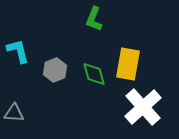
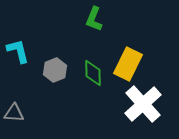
yellow rectangle: rotated 16 degrees clockwise
green diamond: moved 1 px left, 1 px up; rotated 16 degrees clockwise
white cross: moved 3 px up
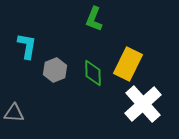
cyan L-shape: moved 9 px right, 5 px up; rotated 24 degrees clockwise
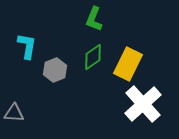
green diamond: moved 16 px up; rotated 56 degrees clockwise
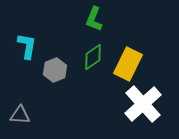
gray triangle: moved 6 px right, 2 px down
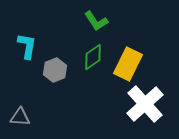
green L-shape: moved 2 px right, 2 px down; rotated 55 degrees counterclockwise
white cross: moved 2 px right
gray triangle: moved 2 px down
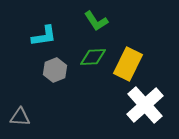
cyan L-shape: moved 17 px right, 10 px up; rotated 72 degrees clockwise
green diamond: rotated 32 degrees clockwise
white cross: moved 1 px down
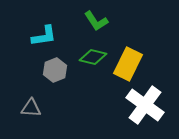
green diamond: rotated 16 degrees clockwise
white cross: rotated 12 degrees counterclockwise
gray triangle: moved 11 px right, 9 px up
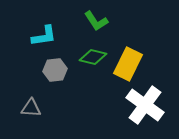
gray hexagon: rotated 15 degrees clockwise
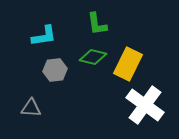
green L-shape: moved 1 px right, 3 px down; rotated 25 degrees clockwise
